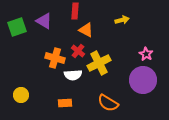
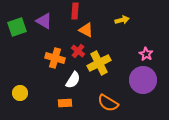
white semicircle: moved 5 px down; rotated 54 degrees counterclockwise
yellow circle: moved 1 px left, 2 px up
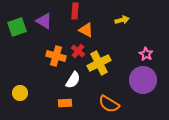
orange cross: moved 1 px right, 2 px up
orange semicircle: moved 1 px right, 1 px down
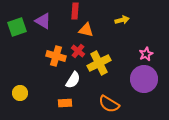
purple triangle: moved 1 px left
orange triangle: rotated 14 degrees counterclockwise
pink star: rotated 16 degrees clockwise
purple circle: moved 1 px right, 1 px up
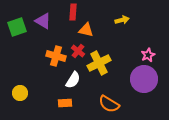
red rectangle: moved 2 px left, 1 px down
pink star: moved 2 px right, 1 px down
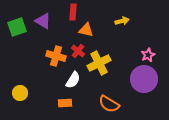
yellow arrow: moved 1 px down
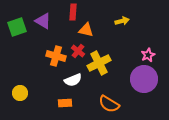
white semicircle: rotated 36 degrees clockwise
